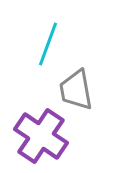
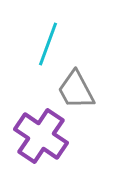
gray trapezoid: rotated 18 degrees counterclockwise
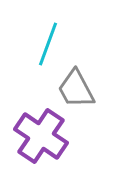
gray trapezoid: moved 1 px up
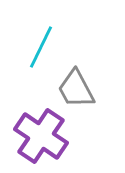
cyan line: moved 7 px left, 3 px down; rotated 6 degrees clockwise
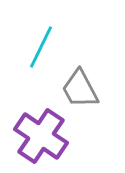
gray trapezoid: moved 4 px right
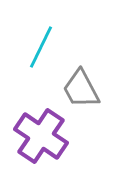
gray trapezoid: moved 1 px right
